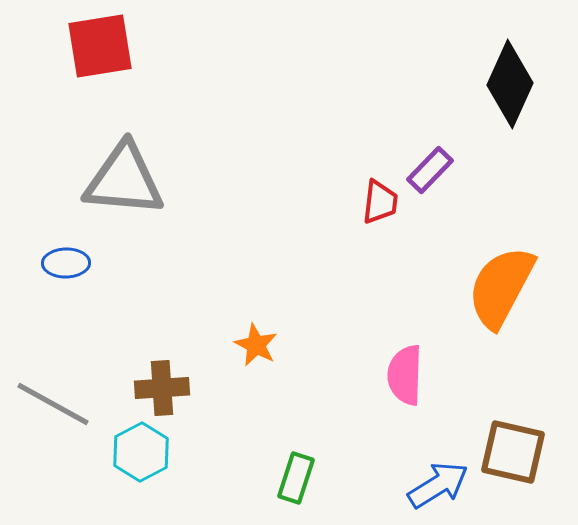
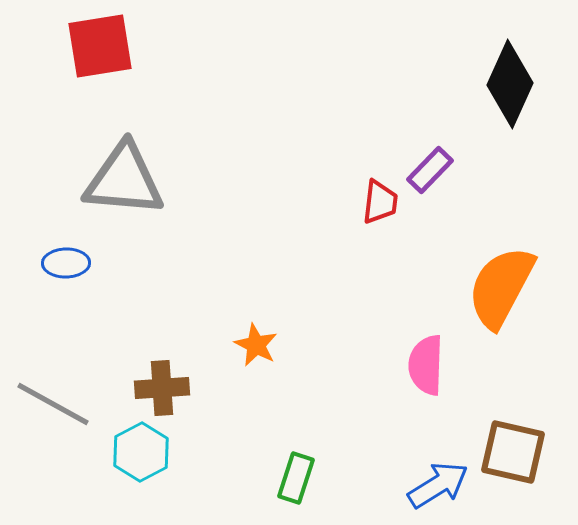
pink semicircle: moved 21 px right, 10 px up
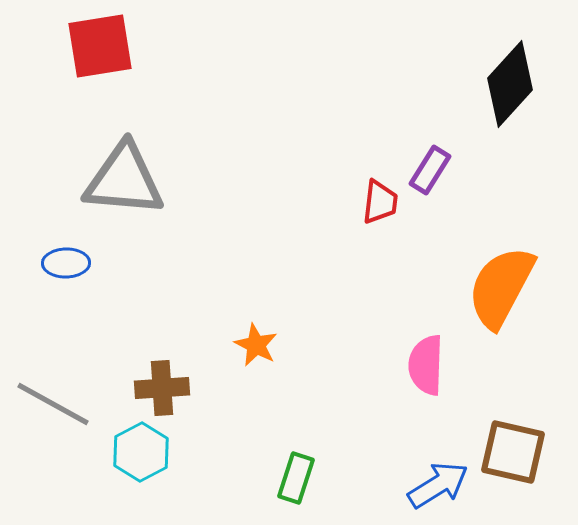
black diamond: rotated 18 degrees clockwise
purple rectangle: rotated 12 degrees counterclockwise
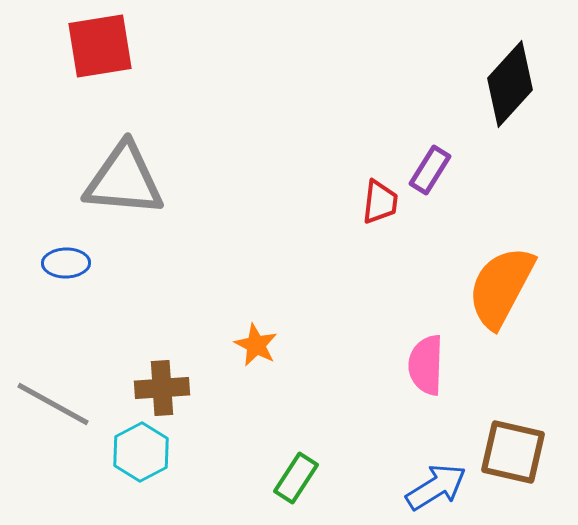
green rectangle: rotated 15 degrees clockwise
blue arrow: moved 2 px left, 2 px down
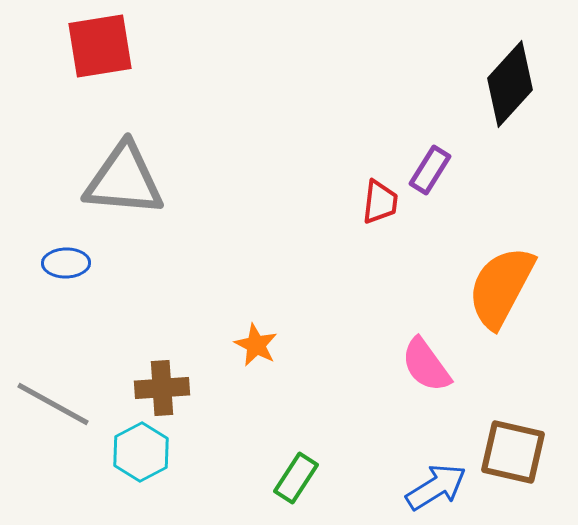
pink semicircle: rotated 38 degrees counterclockwise
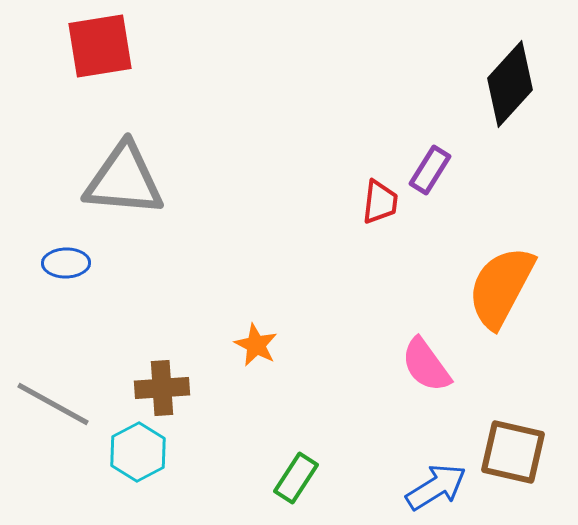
cyan hexagon: moved 3 px left
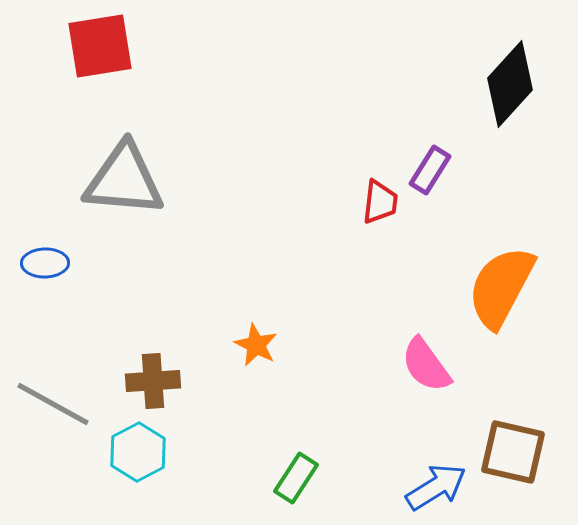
blue ellipse: moved 21 px left
brown cross: moved 9 px left, 7 px up
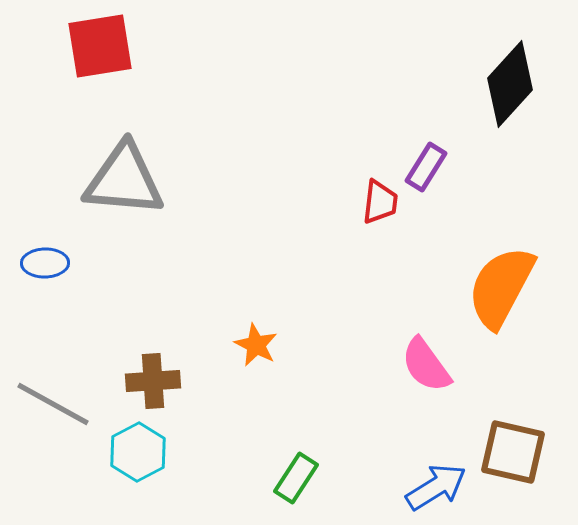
purple rectangle: moved 4 px left, 3 px up
